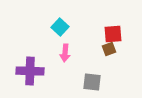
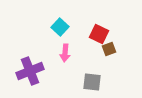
red square: moved 14 px left; rotated 30 degrees clockwise
purple cross: rotated 24 degrees counterclockwise
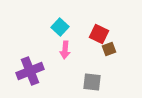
pink arrow: moved 3 px up
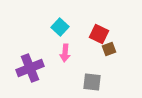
pink arrow: moved 3 px down
purple cross: moved 3 px up
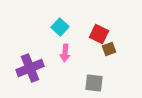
gray square: moved 2 px right, 1 px down
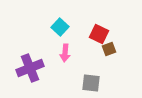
gray square: moved 3 px left
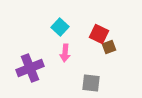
brown square: moved 2 px up
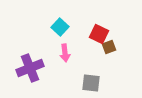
pink arrow: rotated 12 degrees counterclockwise
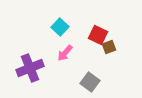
red square: moved 1 px left, 1 px down
pink arrow: rotated 48 degrees clockwise
gray square: moved 1 px left, 1 px up; rotated 30 degrees clockwise
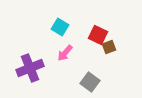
cyan square: rotated 12 degrees counterclockwise
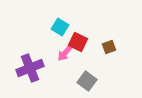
red square: moved 20 px left, 7 px down
gray square: moved 3 px left, 1 px up
